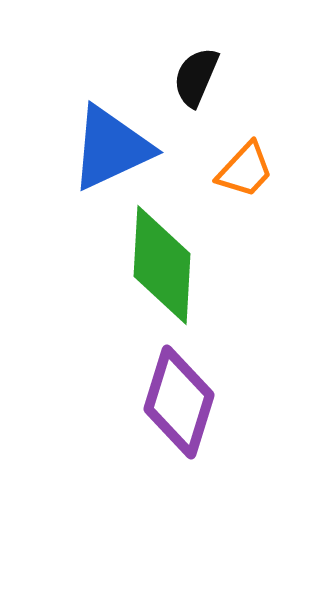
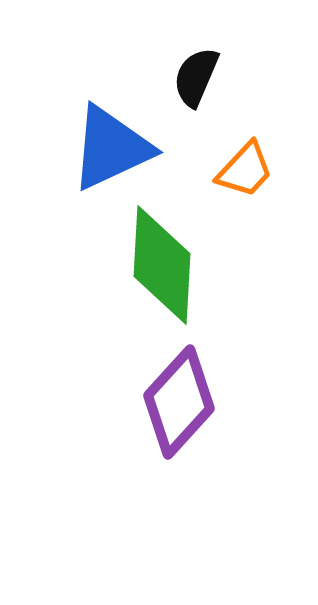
purple diamond: rotated 25 degrees clockwise
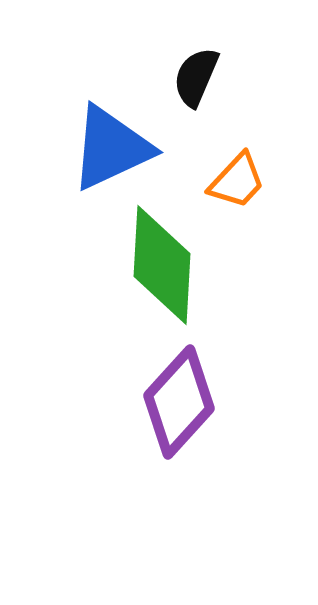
orange trapezoid: moved 8 px left, 11 px down
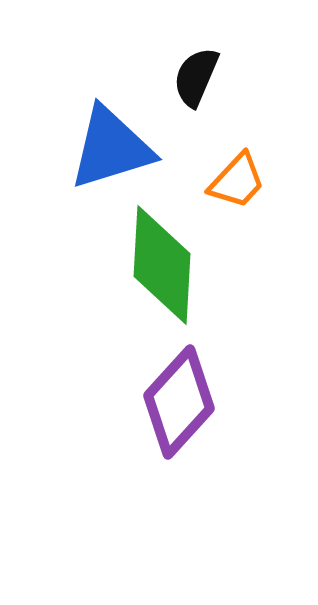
blue triangle: rotated 8 degrees clockwise
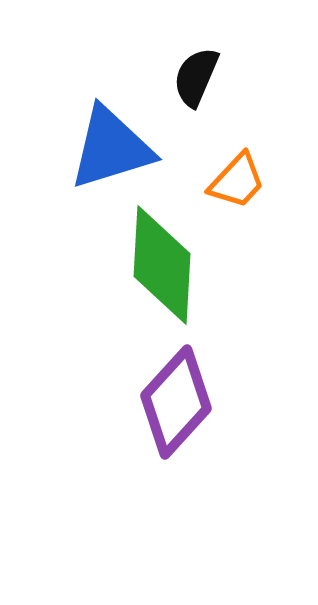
purple diamond: moved 3 px left
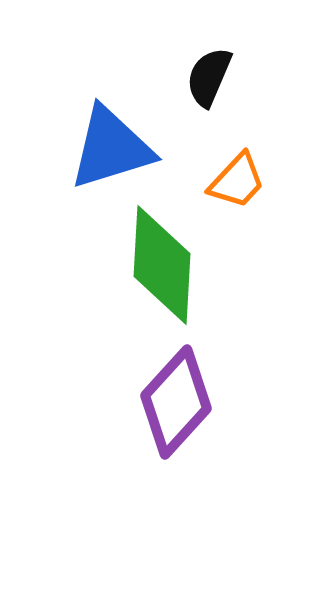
black semicircle: moved 13 px right
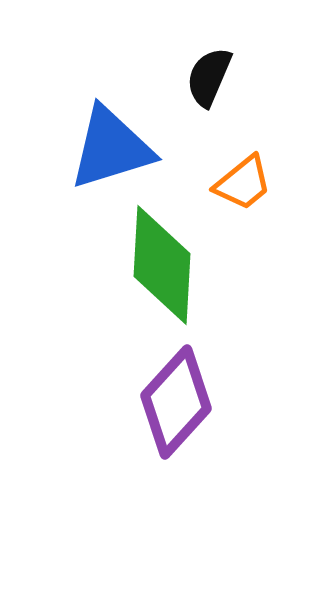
orange trapezoid: moved 6 px right, 2 px down; rotated 8 degrees clockwise
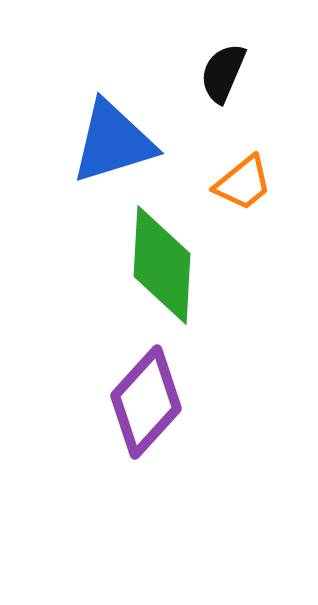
black semicircle: moved 14 px right, 4 px up
blue triangle: moved 2 px right, 6 px up
purple diamond: moved 30 px left
